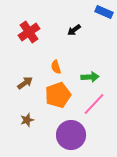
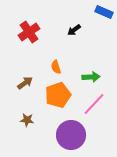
green arrow: moved 1 px right
brown star: rotated 24 degrees clockwise
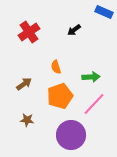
brown arrow: moved 1 px left, 1 px down
orange pentagon: moved 2 px right, 1 px down
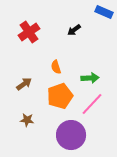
green arrow: moved 1 px left, 1 px down
pink line: moved 2 px left
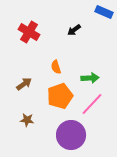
red cross: rotated 25 degrees counterclockwise
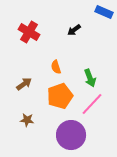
green arrow: rotated 72 degrees clockwise
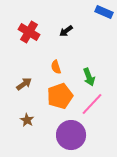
black arrow: moved 8 px left, 1 px down
green arrow: moved 1 px left, 1 px up
brown star: rotated 24 degrees clockwise
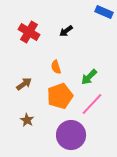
green arrow: rotated 66 degrees clockwise
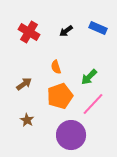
blue rectangle: moved 6 px left, 16 px down
pink line: moved 1 px right
